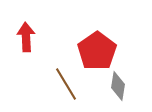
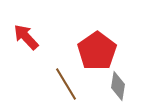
red arrow: rotated 40 degrees counterclockwise
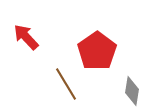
gray diamond: moved 14 px right, 5 px down
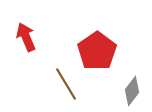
red arrow: rotated 20 degrees clockwise
gray diamond: rotated 28 degrees clockwise
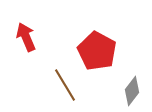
red pentagon: rotated 9 degrees counterclockwise
brown line: moved 1 px left, 1 px down
